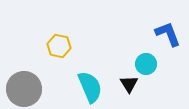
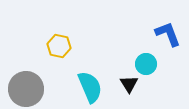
gray circle: moved 2 px right
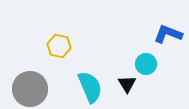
blue L-shape: rotated 48 degrees counterclockwise
black triangle: moved 2 px left
gray circle: moved 4 px right
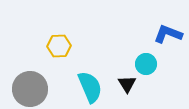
yellow hexagon: rotated 15 degrees counterclockwise
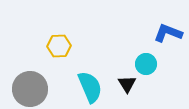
blue L-shape: moved 1 px up
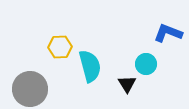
yellow hexagon: moved 1 px right, 1 px down
cyan semicircle: moved 21 px up; rotated 8 degrees clockwise
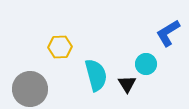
blue L-shape: rotated 52 degrees counterclockwise
cyan semicircle: moved 6 px right, 9 px down
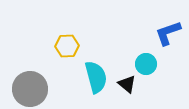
blue L-shape: rotated 12 degrees clockwise
yellow hexagon: moved 7 px right, 1 px up
cyan semicircle: moved 2 px down
black triangle: rotated 18 degrees counterclockwise
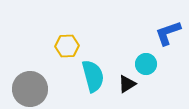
cyan semicircle: moved 3 px left, 1 px up
black triangle: rotated 48 degrees clockwise
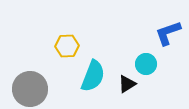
cyan semicircle: rotated 36 degrees clockwise
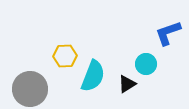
yellow hexagon: moved 2 px left, 10 px down
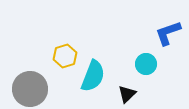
yellow hexagon: rotated 15 degrees counterclockwise
black triangle: moved 10 px down; rotated 12 degrees counterclockwise
